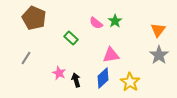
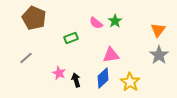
green rectangle: rotated 64 degrees counterclockwise
gray line: rotated 16 degrees clockwise
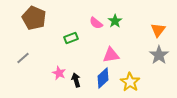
gray line: moved 3 px left
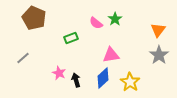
green star: moved 2 px up
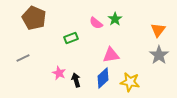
gray line: rotated 16 degrees clockwise
yellow star: rotated 24 degrees counterclockwise
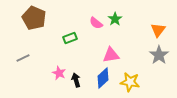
green rectangle: moved 1 px left
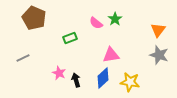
gray star: rotated 18 degrees counterclockwise
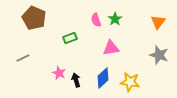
pink semicircle: moved 3 px up; rotated 32 degrees clockwise
orange triangle: moved 8 px up
pink triangle: moved 7 px up
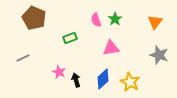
orange triangle: moved 3 px left
pink star: moved 1 px up
blue diamond: moved 1 px down
yellow star: rotated 18 degrees clockwise
